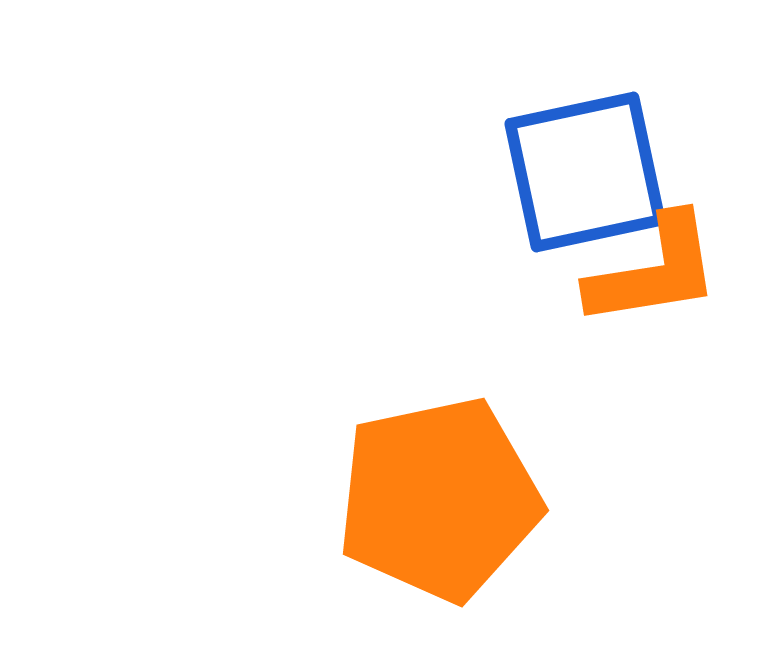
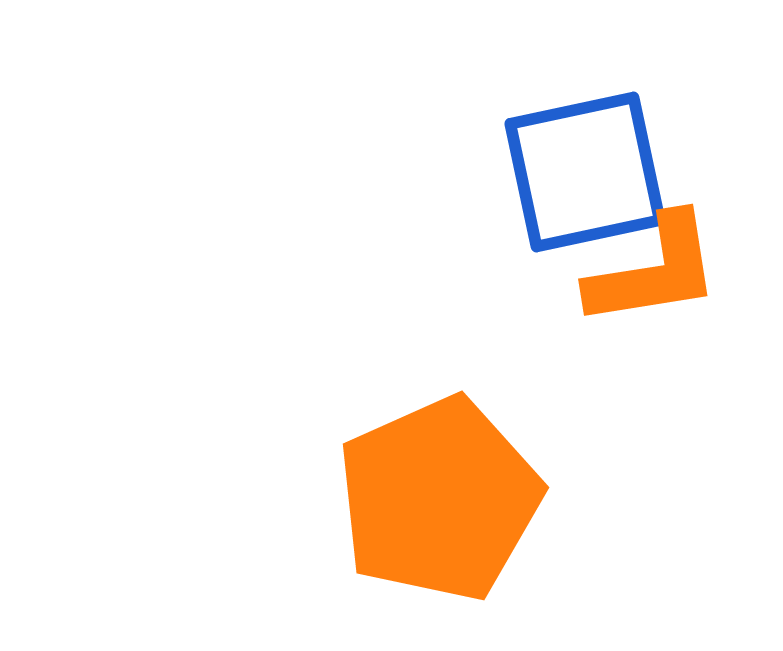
orange pentagon: rotated 12 degrees counterclockwise
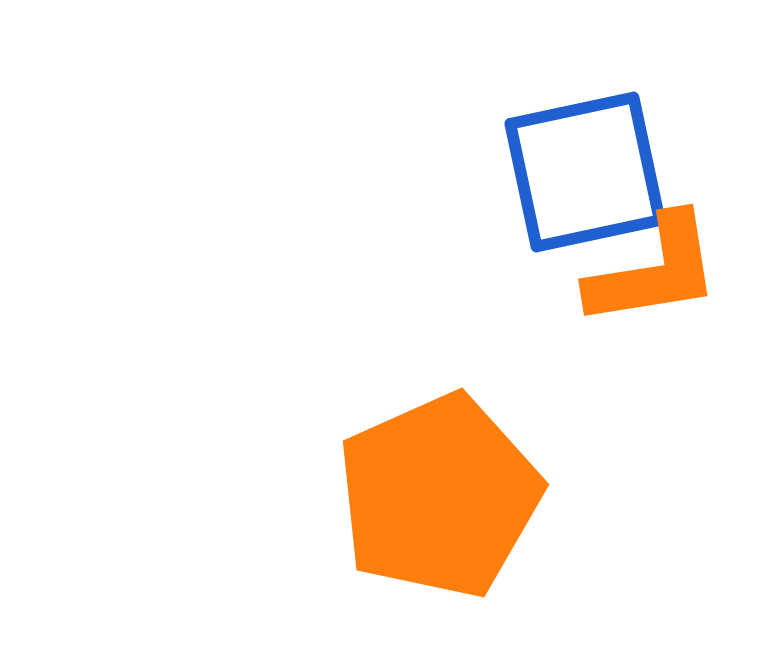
orange pentagon: moved 3 px up
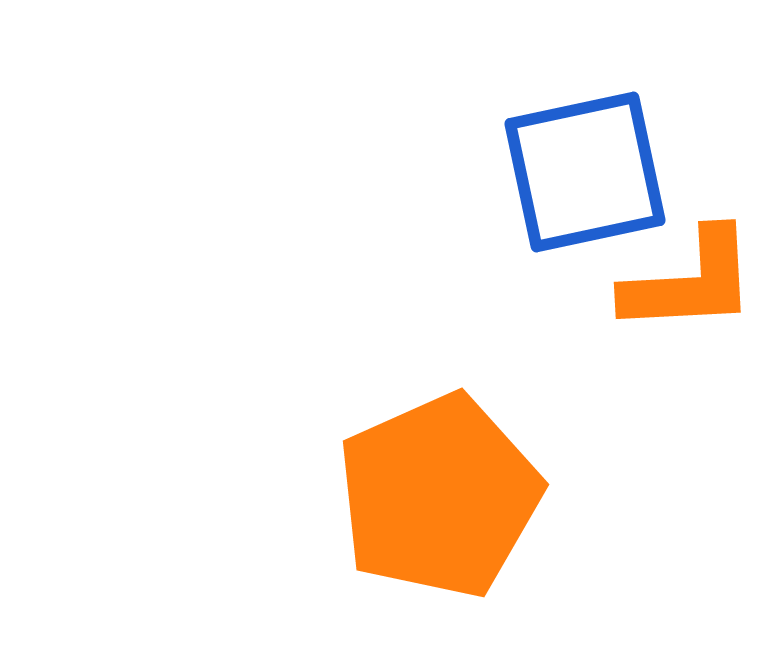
orange L-shape: moved 36 px right, 11 px down; rotated 6 degrees clockwise
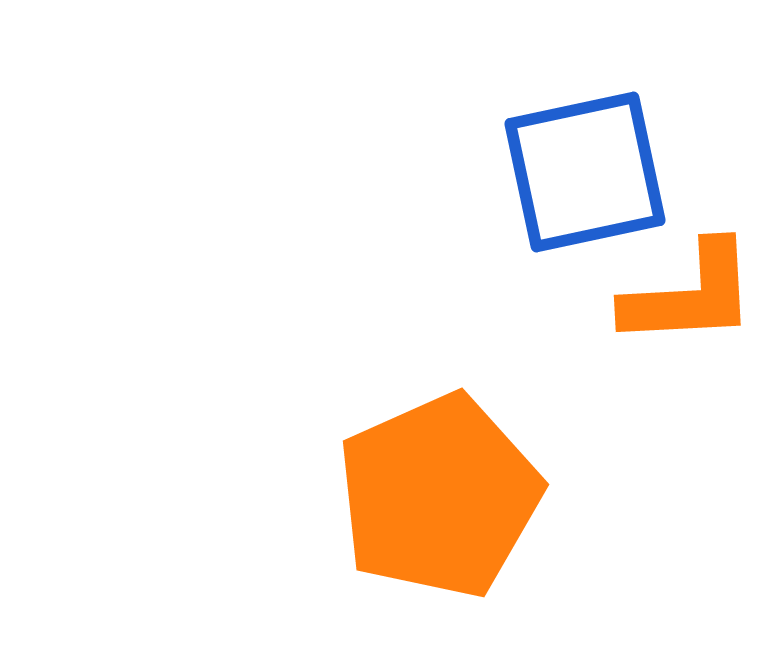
orange L-shape: moved 13 px down
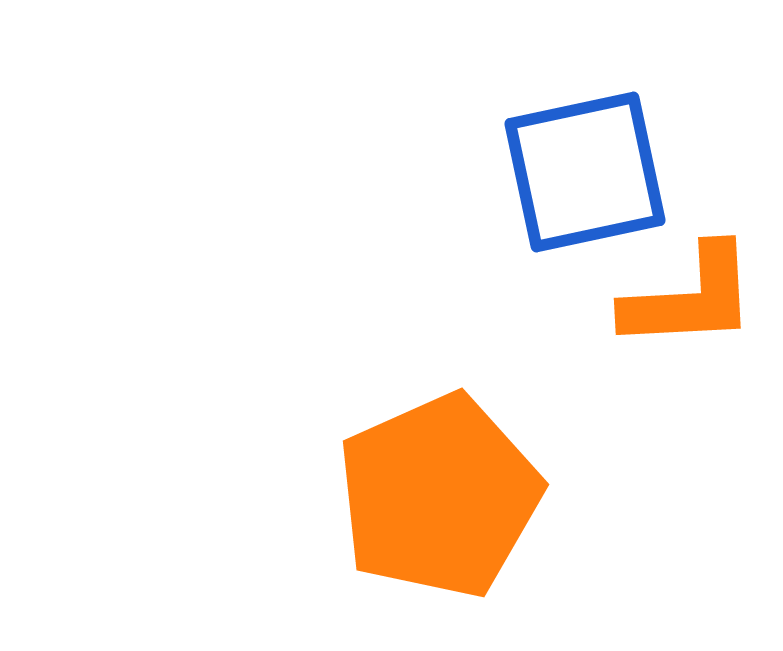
orange L-shape: moved 3 px down
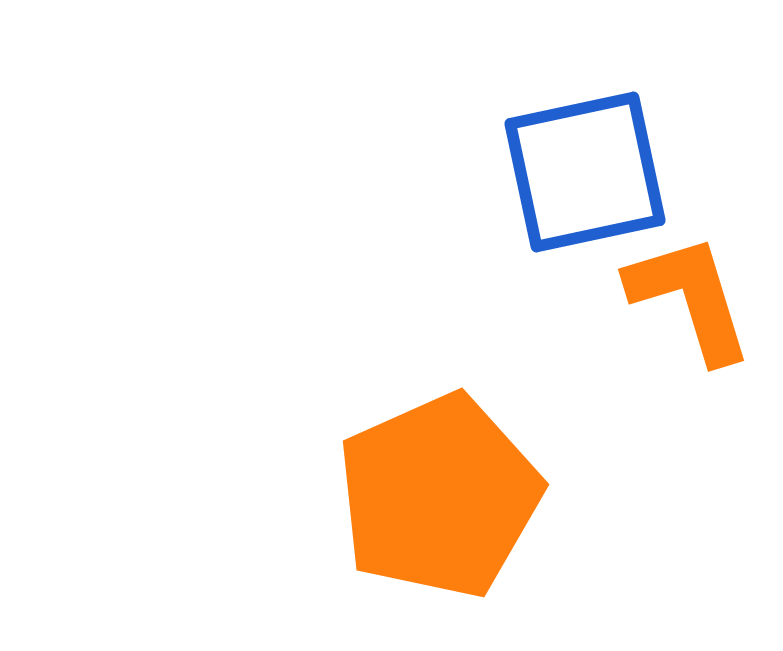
orange L-shape: rotated 104 degrees counterclockwise
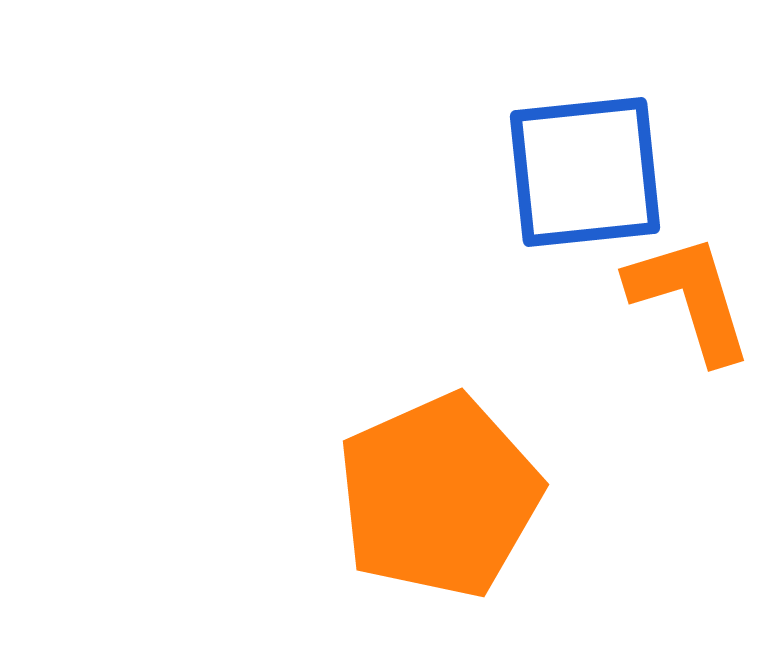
blue square: rotated 6 degrees clockwise
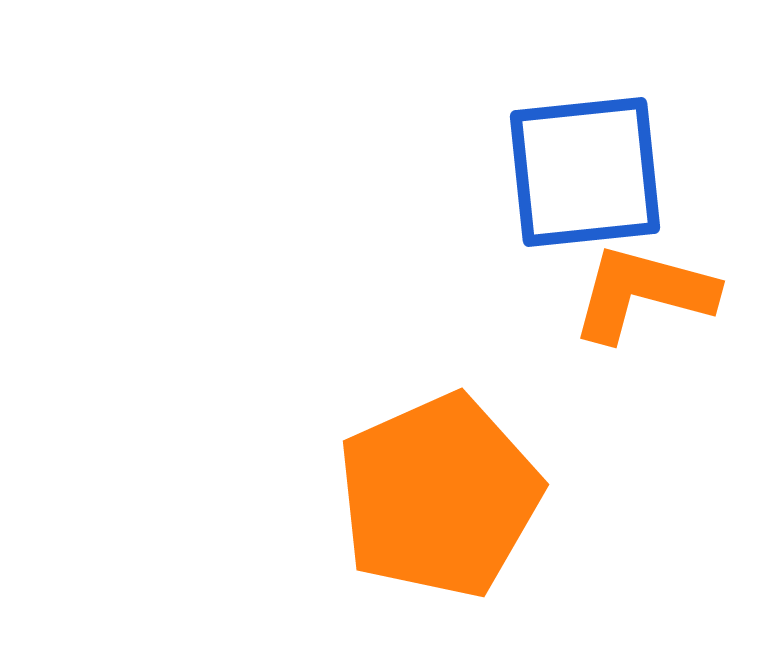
orange L-shape: moved 47 px left, 5 px up; rotated 58 degrees counterclockwise
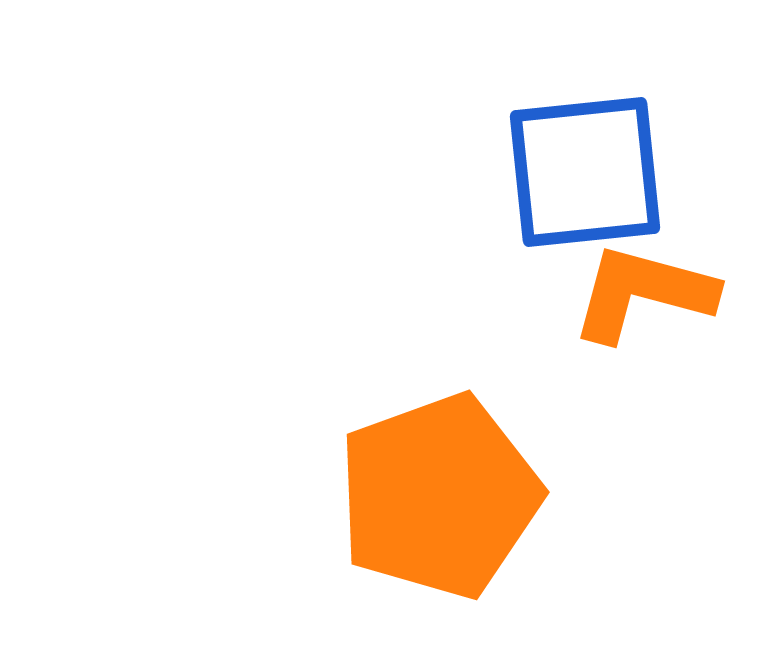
orange pentagon: rotated 4 degrees clockwise
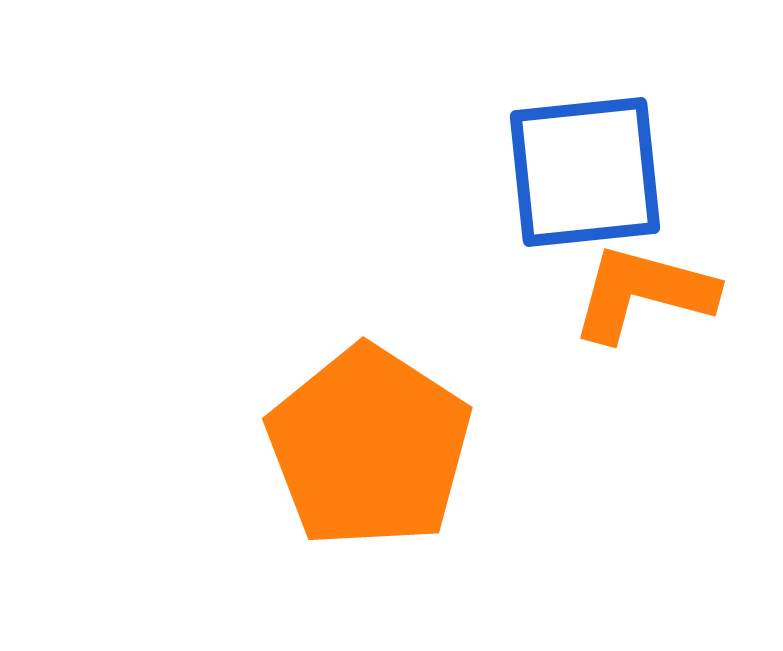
orange pentagon: moved 70 px left, 49 px up; rotated 19 degrees counterclockwise
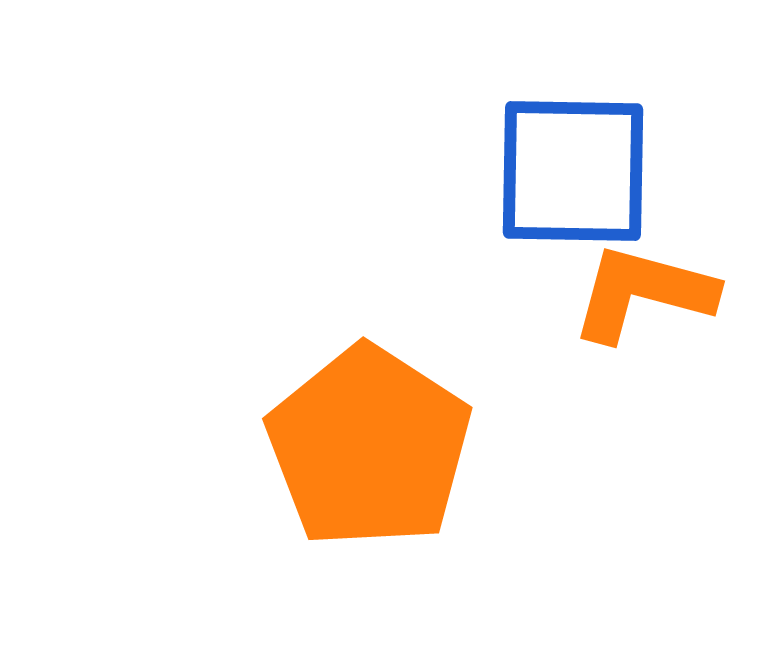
blue square: moved 12 px left, 1 px up; rotated 7 degrees clockwise
